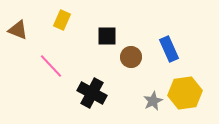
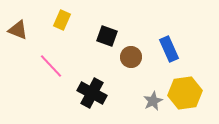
black square: rotated 20 degrees clockwise
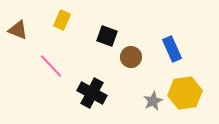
blue rectangle: moved 3 px right
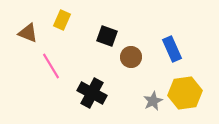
brown triangle: moved 10 px right, 3 px down
pink line: rotated 12 degrees clockwise
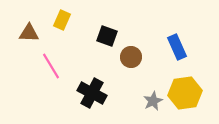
brown triangle: moved 1 px right; rotated 20 degrees counterclockwise
blue rectangle: moved 5 px right, 2 px up
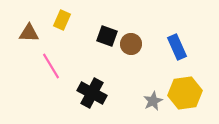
brown circle: moved 13 px up
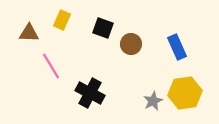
black square: moved 4 px left, 8 px up
black cross: moved 2 px left
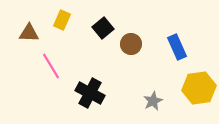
black square: rotated 30 degrees clockwise
yellow hexagon: moved 14 px right, 5 px up
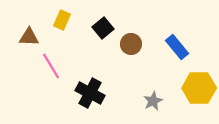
brown triangle: moved 4 px down
blue rectangle: rotated 15 degrees counterclockwise
yellow hexagon: rotated 8 degrees clockwise
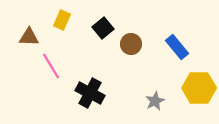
gray star: moved 2 px right
